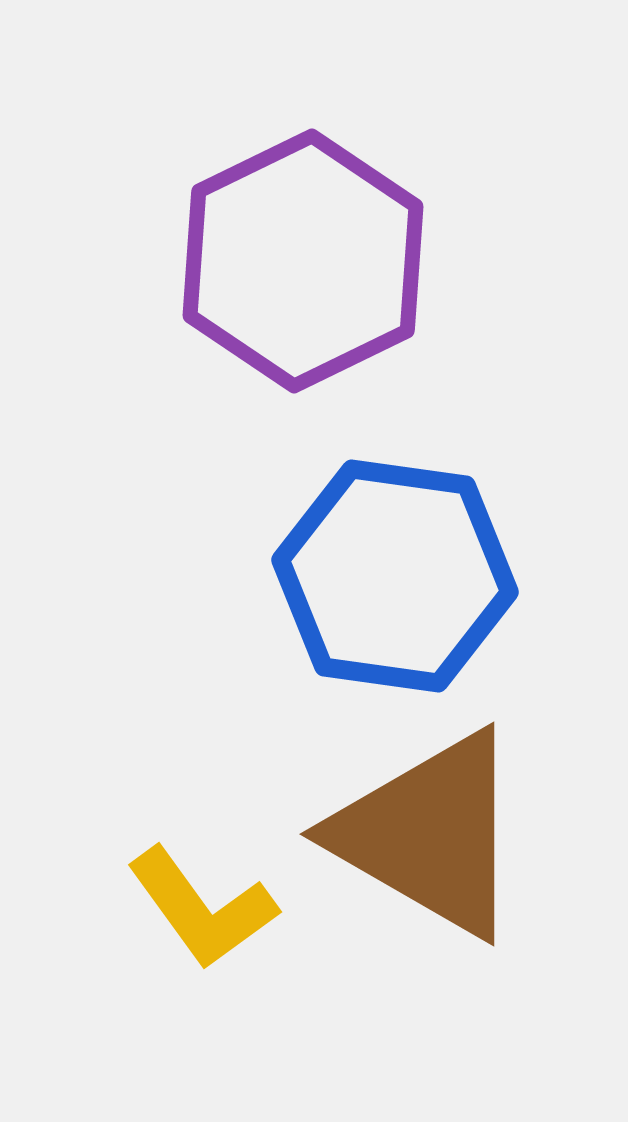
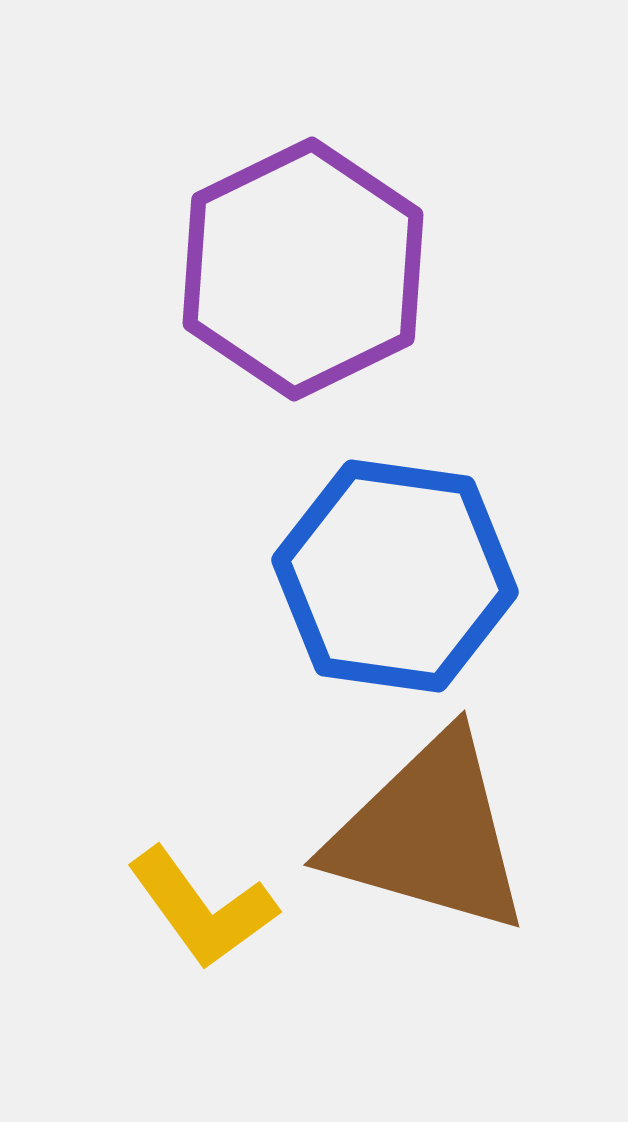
purple hexagon: moved 8 px down
brown triangle: rotated 14 degrees counterclockwise
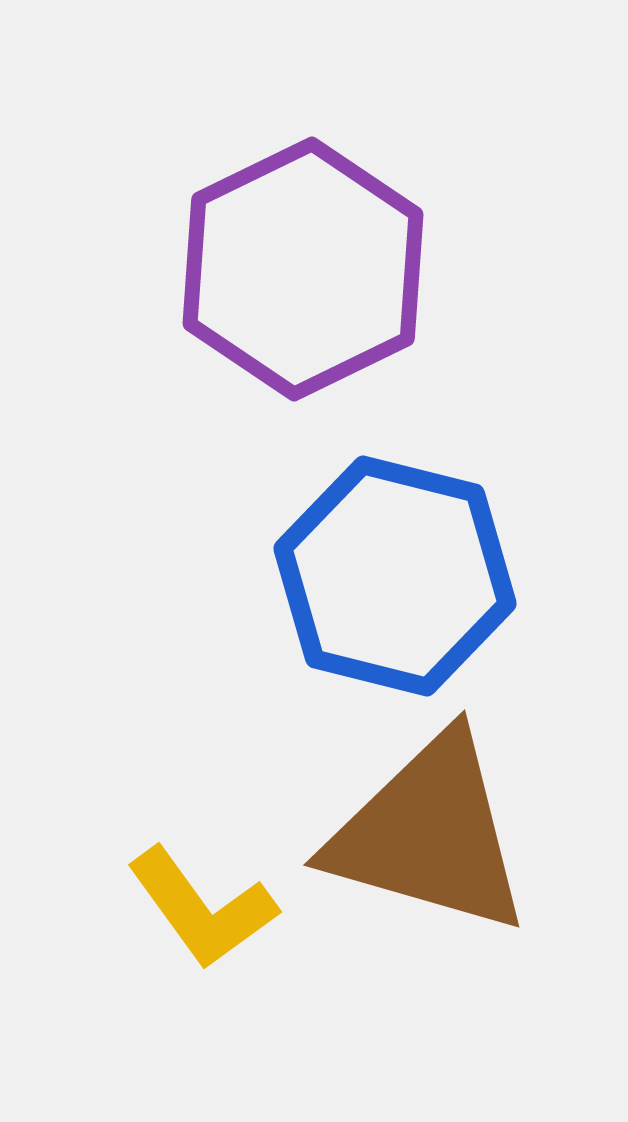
blue hexagon: rotated 6 degrees clockwise
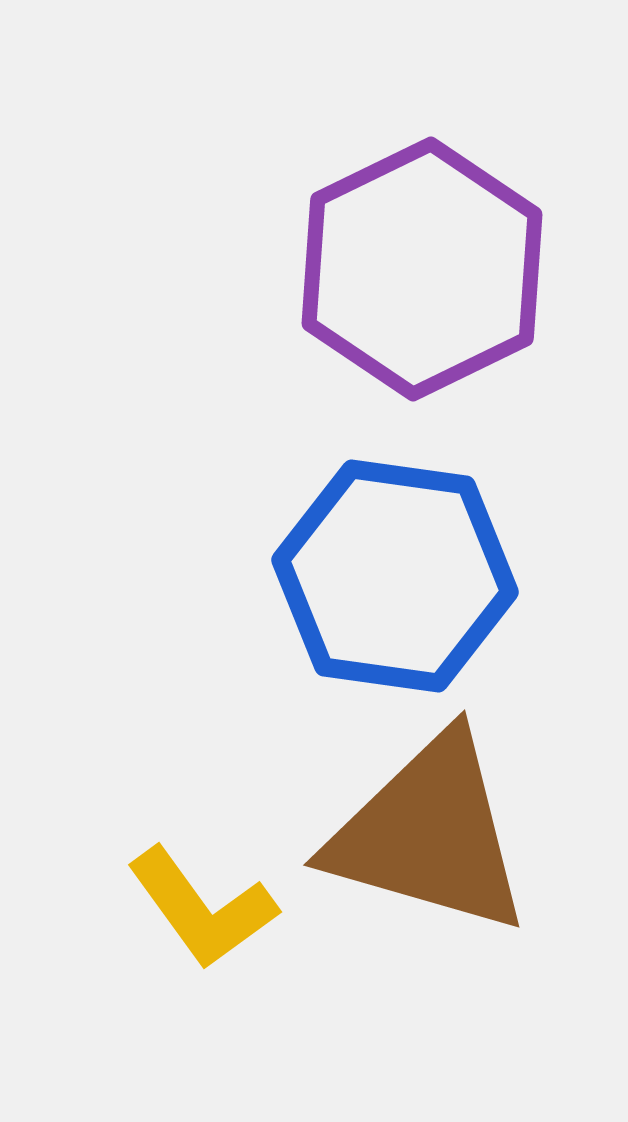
purple hexagon: moved 119 px right
blue hexagon: rotated 6 degrees counterclockwise
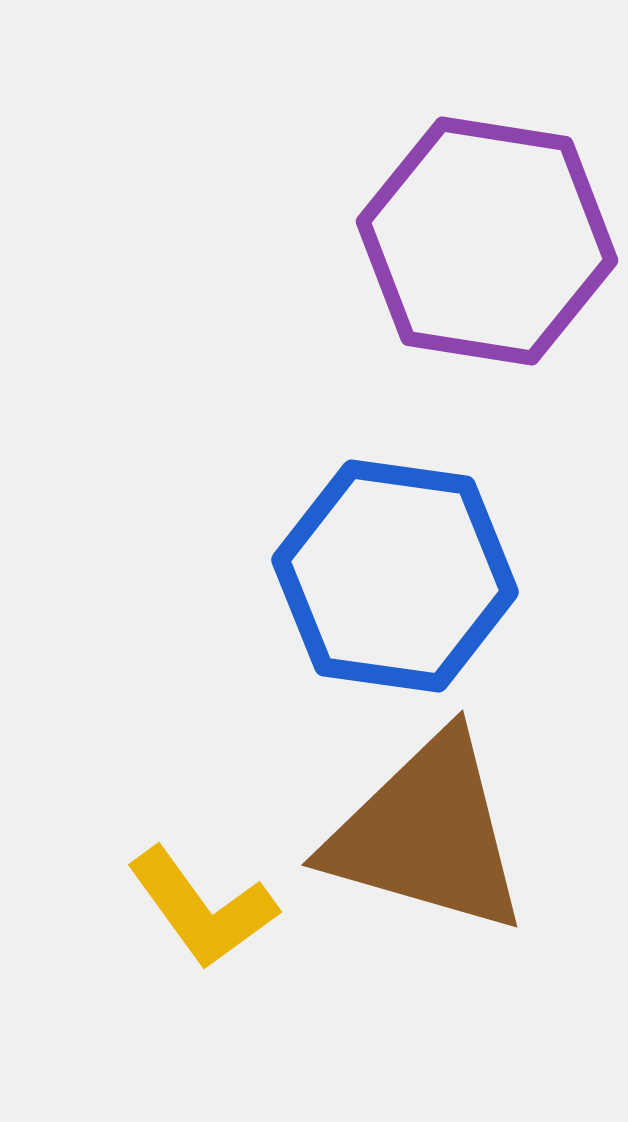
purple hexagon: moved 65 px right, 28 px up; rotated 25 degrees counterclockwise
brown triangle: moved 2 px left
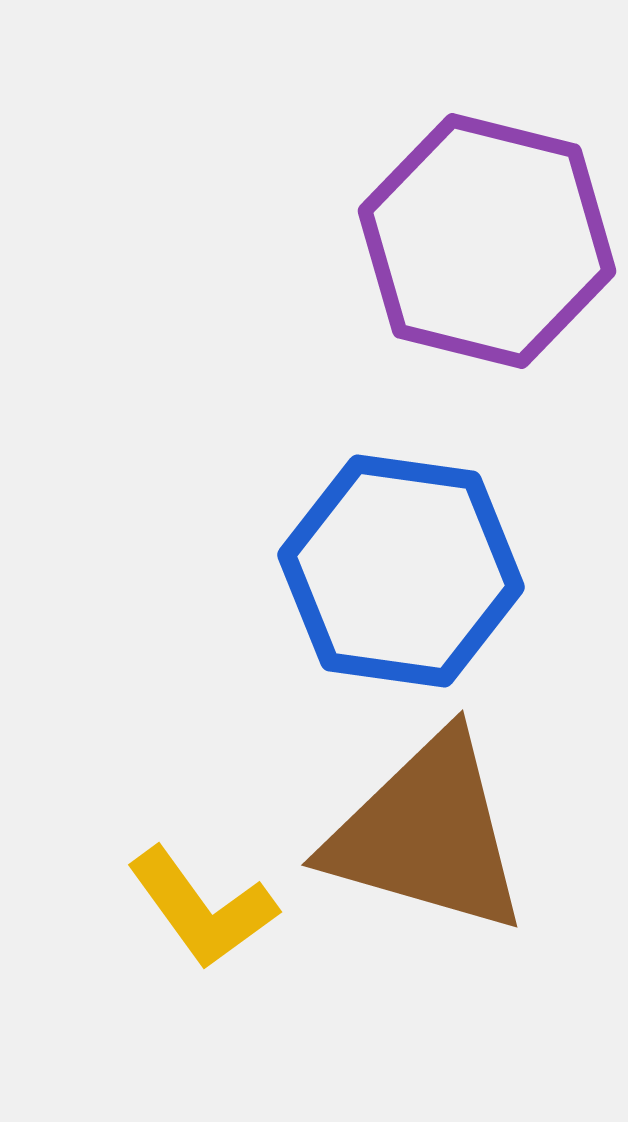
purple hexagon: rotated 5 degrees clockwise
blue hexagon: moved 6 px right, 5 px up
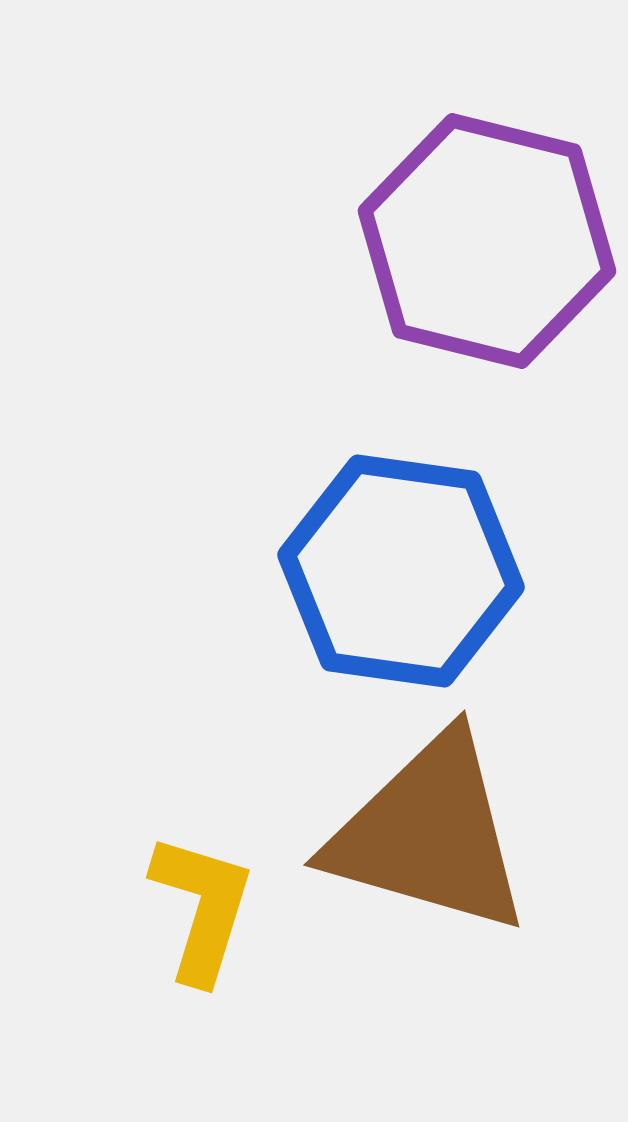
brown triangle: moved 2 px right
yellow L-shape: rotated 127 degrees counterclockwise
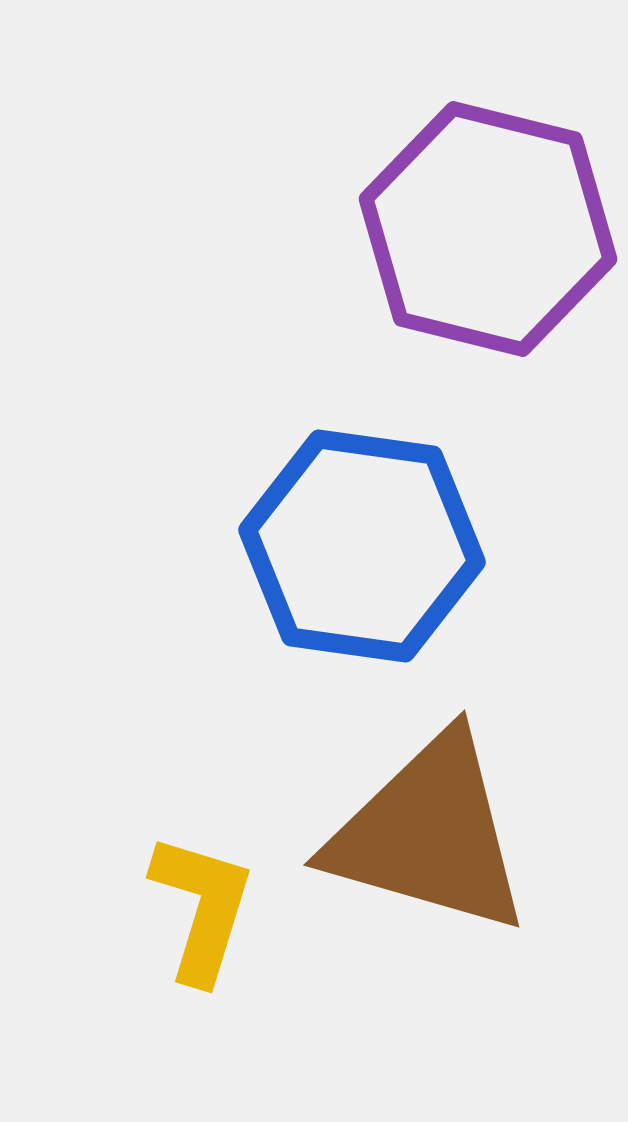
purple hexagon: moved 1 px right, 12 px up
blue hexagon: moved 39 px left, 25 px up
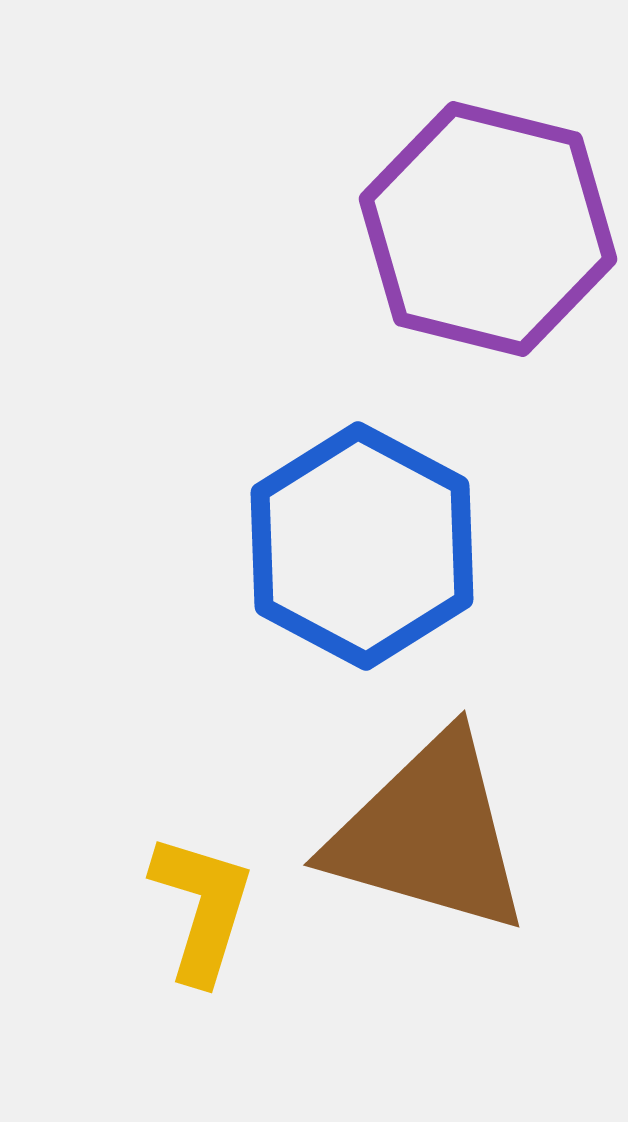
blue hexagon: rotated 20 degrees clockwise
